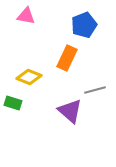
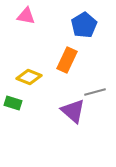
blue pentagon: rotated 10 degrees counterclockwise
orange rectangle: moved 2 px down
gray line: moved 2 px down
purple triangle: moved 3 px right
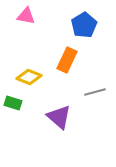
purple triangle: moved 14 px left, 6 px down
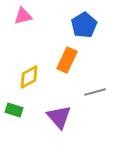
pink triangle: moved 3 px left; rotated 24 degrees counterclockwise
yellow diamond: rotated 50 degrees counterclockwise
green rectangle: moved 1 px right, 7 px down
purple triangle: rotated 8 degrees clockwise
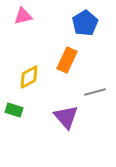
blue pentagon: moved 1 px right, 2 px up
purple triangle: moved 7 px right
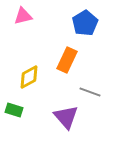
gray line: moved 5 px left; rotated 35 degrees clockwise
